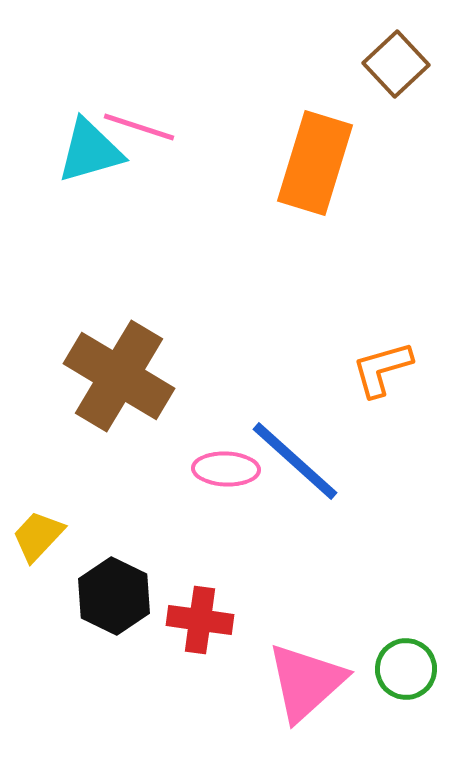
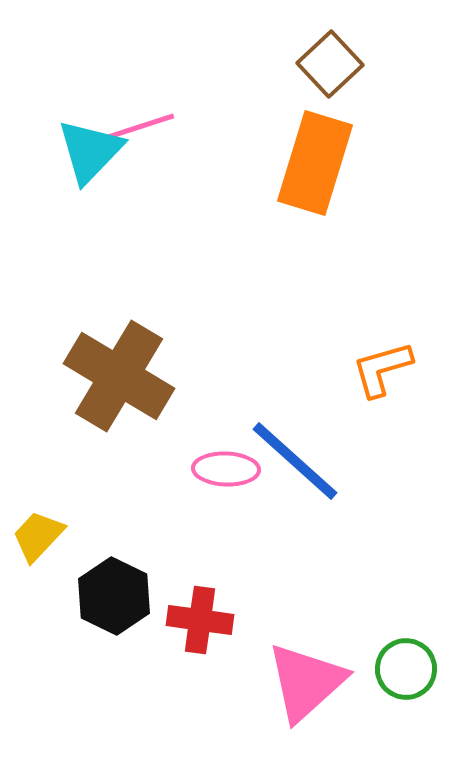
brown square: moved 66 px left
pink line: rotated 36 degrees counterclockwise
cyan triangle: rotated 30 degrees counterclockwise
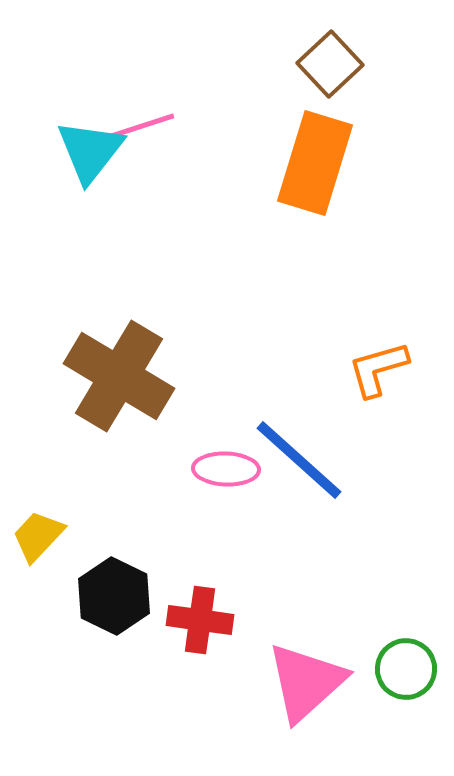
cyan triangle: rotated 6 degrees counterclockwise
orange L-shape: moved 4 px left
blue line: moved 4 px right, 1 px up
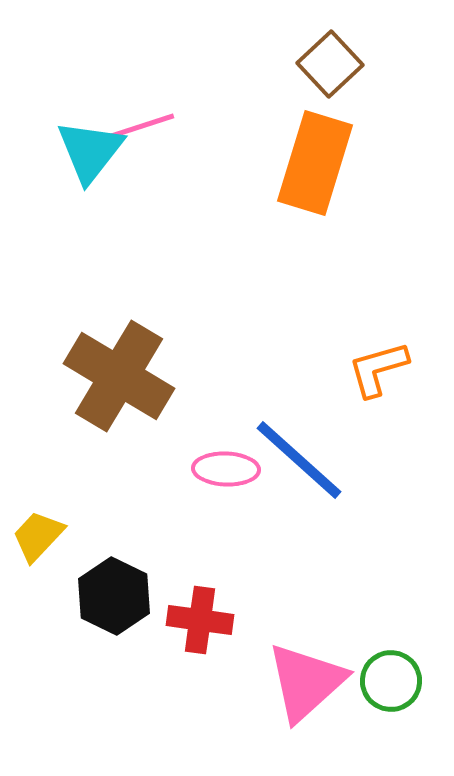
green circle: moved 15 px left, 12 px down
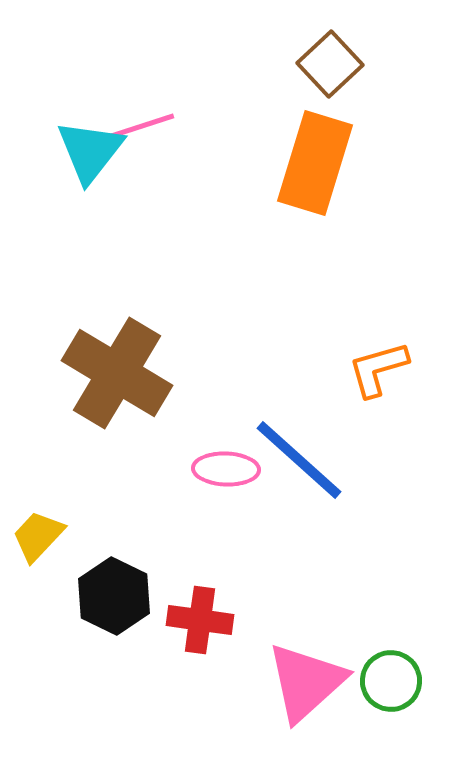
brown cross: moved 2 px left, 3 px up
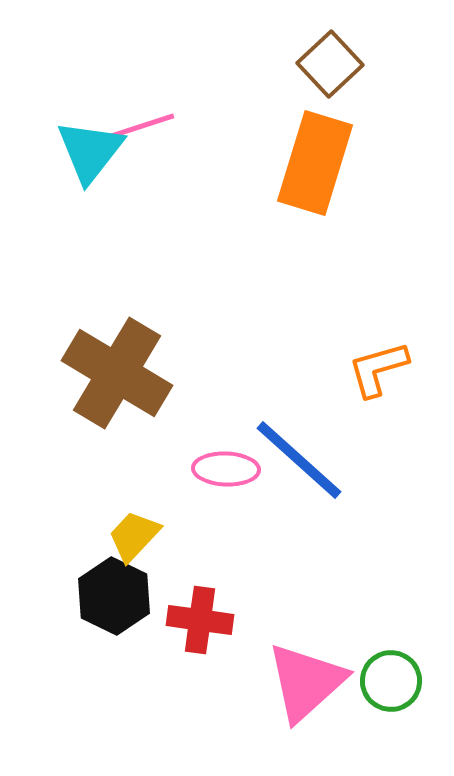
yellow trapezoid: moved 96 px right
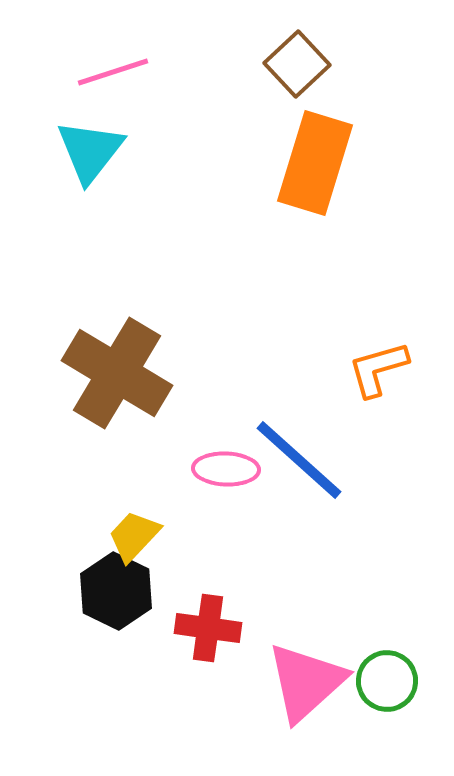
brown square: moved 33 px left
pink line: moved 26 px left, 55 px up
black hexagon: moved 2 px right, 5 px up
red cross: moved 8 px right, 8 px down
green circle: moved 4 px left
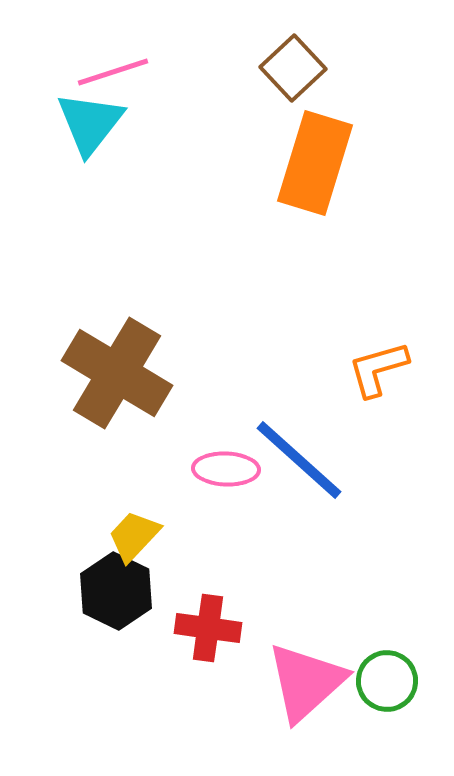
brown square: moved 4 px left, 4 px down
cyan triangle: moved 28 px up
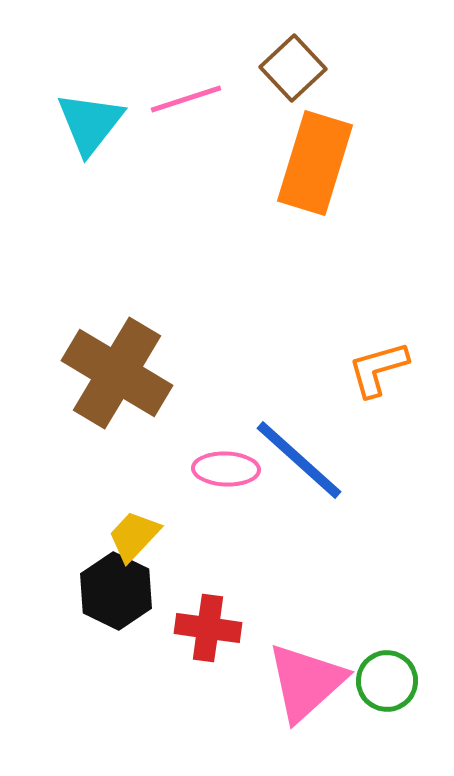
pink line: moved 73 px right, 27 px down
